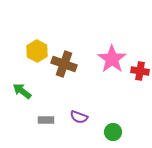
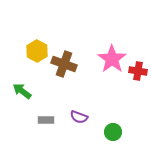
red cross: moved 2 px left
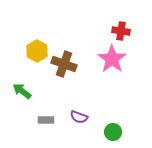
red cross: moved 17 px left, 40 px up
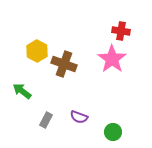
gray rectangle: rotated 63 degrees counterclockwise
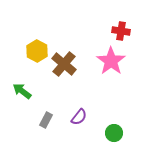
pink star: moved 1 px left, 2 px down
brown cross: rotated 20 degrees clockwise
purple semicircle: rotated 72 degrees counterclockwise
green circle: moved 1 px right, 1 px down
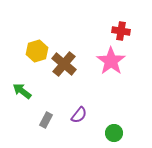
yellow hexagon: rotated 15 degrees clockwise
purple semicircle: moved 2 px up
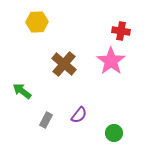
yellow hexagon: moved 29 px up; rotated 15 degrees clockwise
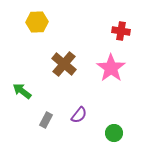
pink star: moved 7 px down
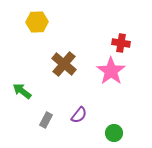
red cross: moved 12 px down
pink star: moved 3 px down
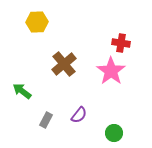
brown cross: rotated 10 degrees clockwise
